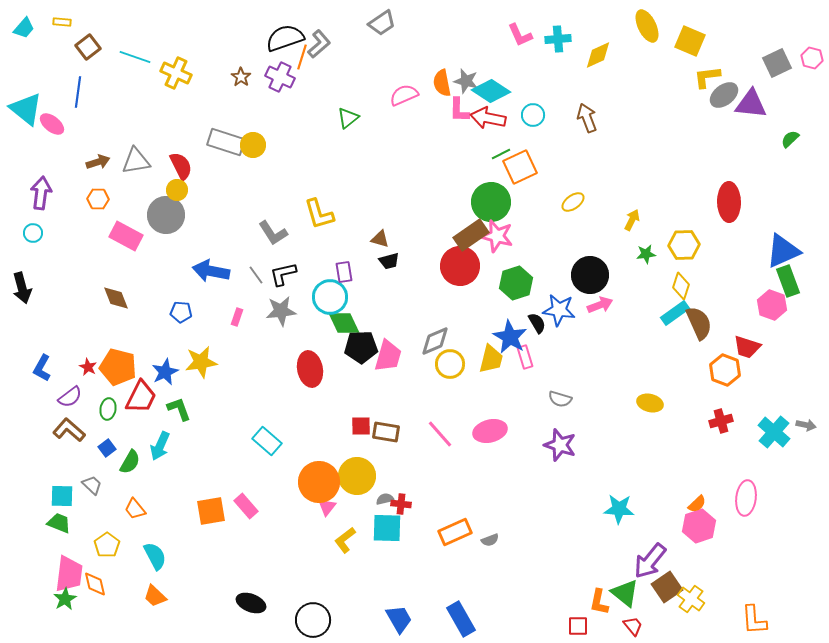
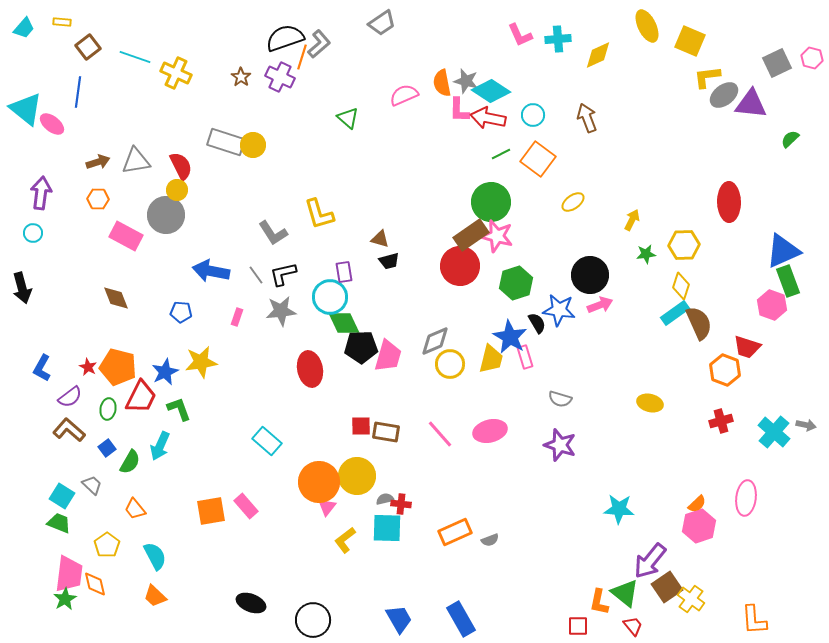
green triangle at (348, 118): rotated 40 degrees counterclockwise
orange square at (520, 167): moved 18 px right, 8 px up; rotated 28 degrees counterclockwise
cyan square at (62, 496): rotated 30 degrees clockwise
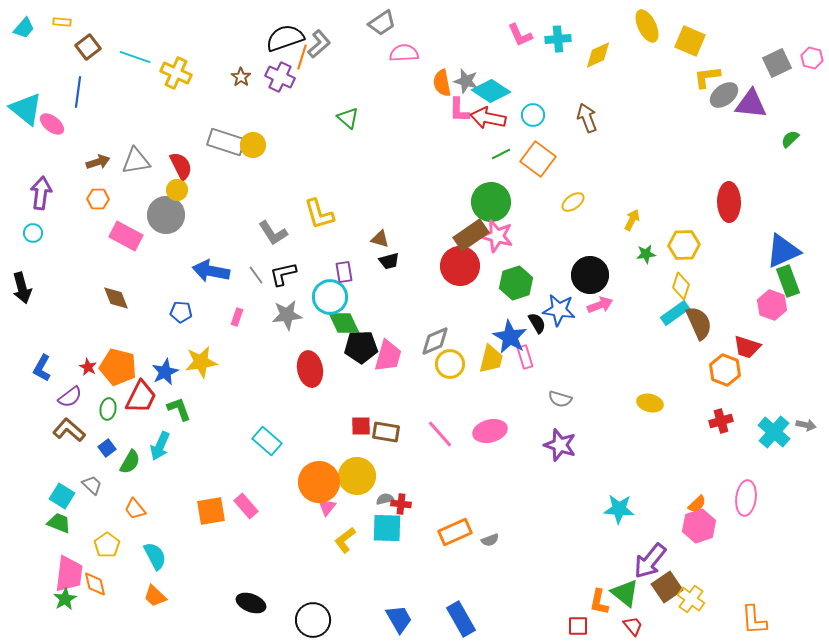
pink semicircle at (404, 95): moved 42 px up; rotated 20 degrees clockwise
gray star at (281, 311): moved 6 px right, 4 px down
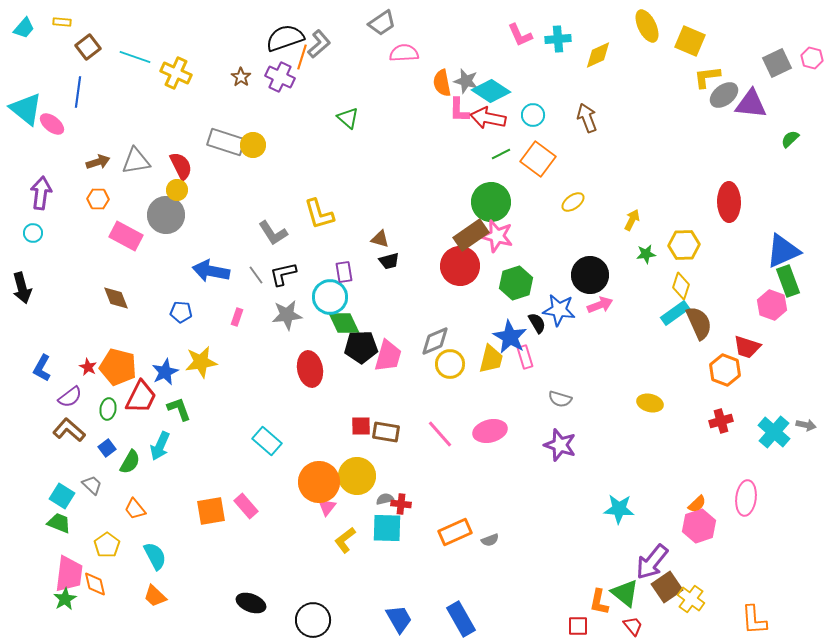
purple arrow at (650, 561): moved 2 px right, 1 px down
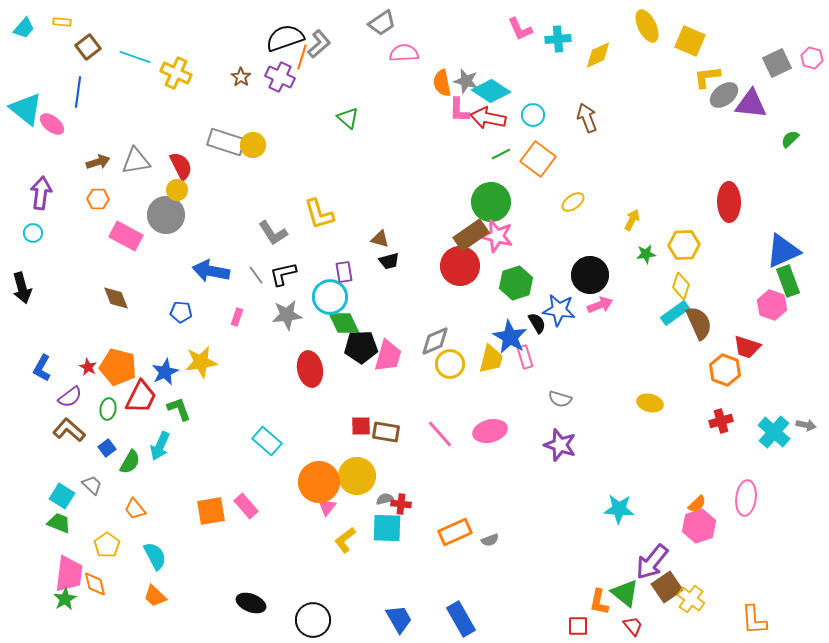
pink L-shape at (520, 35): moved 6 px up
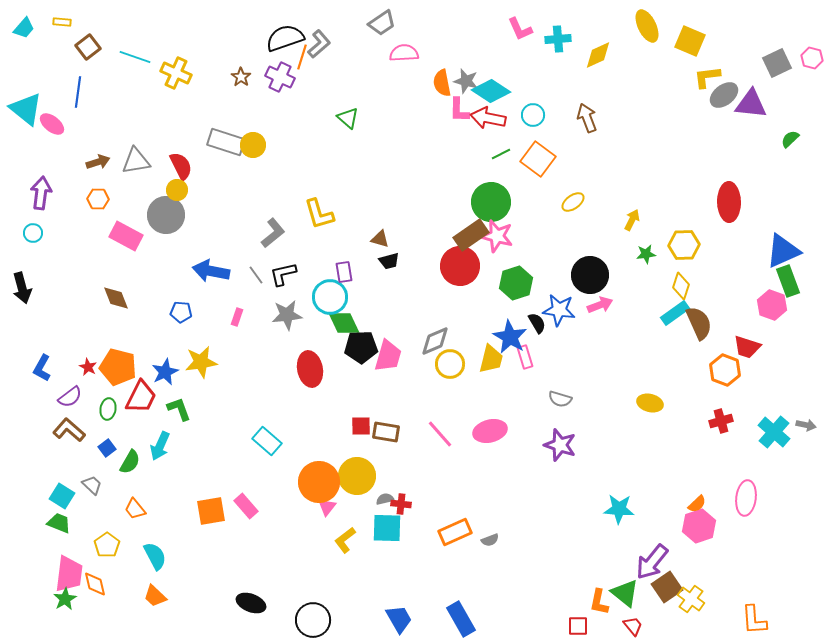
gray L-shape at (273, 233): rotated 96 degrees counterclockwise
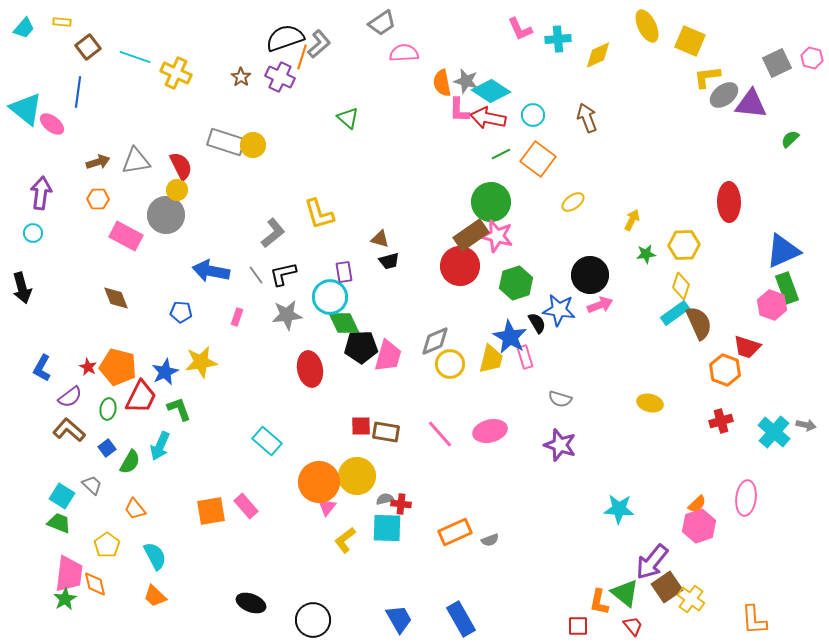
green rectangle at (788, 281): moved 1 px left, 7 px down
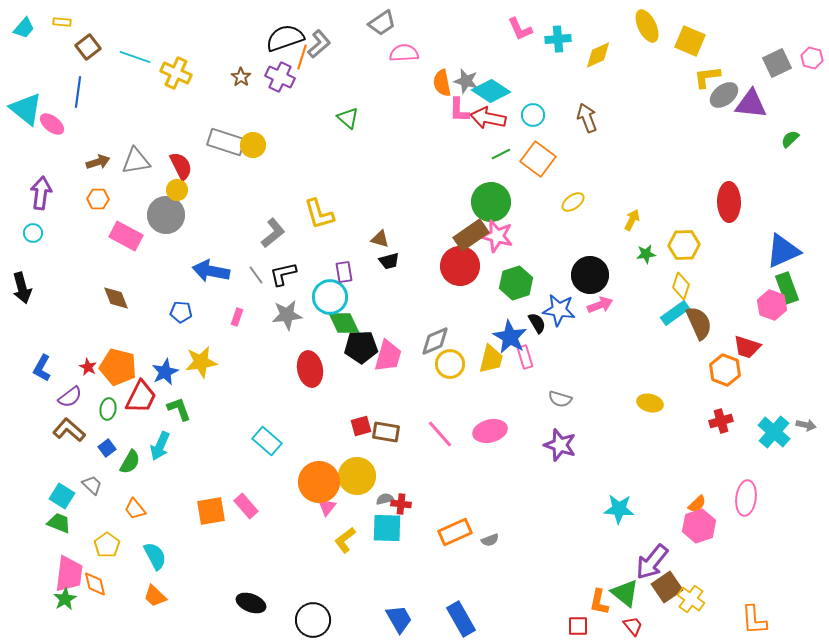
red square at (361, 426): rotated 15 degrees counterclockwise
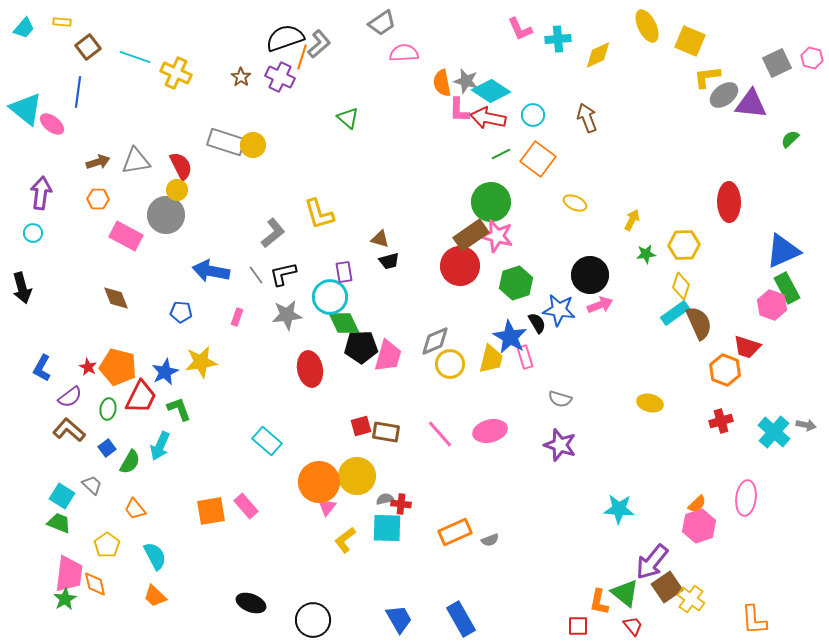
yellow ellipse at (573, 202): moved 2 px right, 1 px down; rotated 60 degrees clockwise
green rectangle at (787, 288): rotated 8 degrees counterclockwise
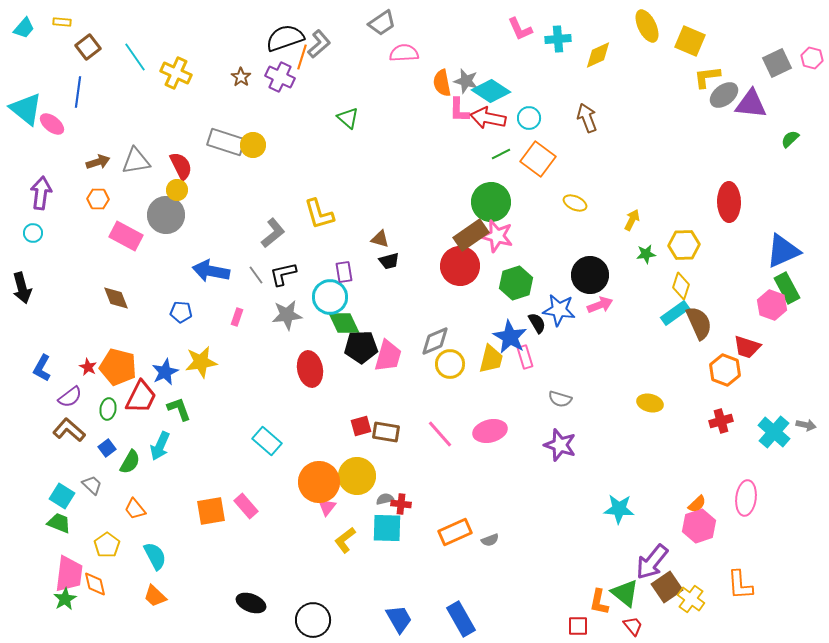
cyan line at (135, 57): rotated 36 degrees clockwise
cyan circle at (533, 115): moved 4 px left, 3 px down
orange L-shape at (754, 620): moved 14 px left, 35 px up
